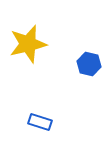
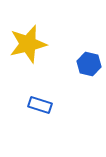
blue rectangle: moved 17 px up
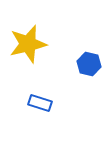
blue rectangle: moved 2 px up
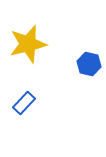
blue rectangle: moved 16 px left; rotated 65 degrees counterclockwise
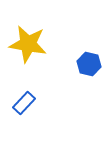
yellow star: rotated 24 degrees clockwise
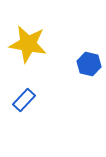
blue rectangle: moved 3 px up
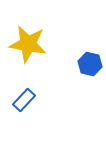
blue hexagon: moved 1 px right
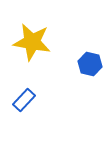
yellow star: moved 4 px right, 2 px up
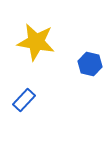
yellow star: moved 4 px right
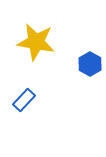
blue hexagon: rotated 15 degrees clockwise
